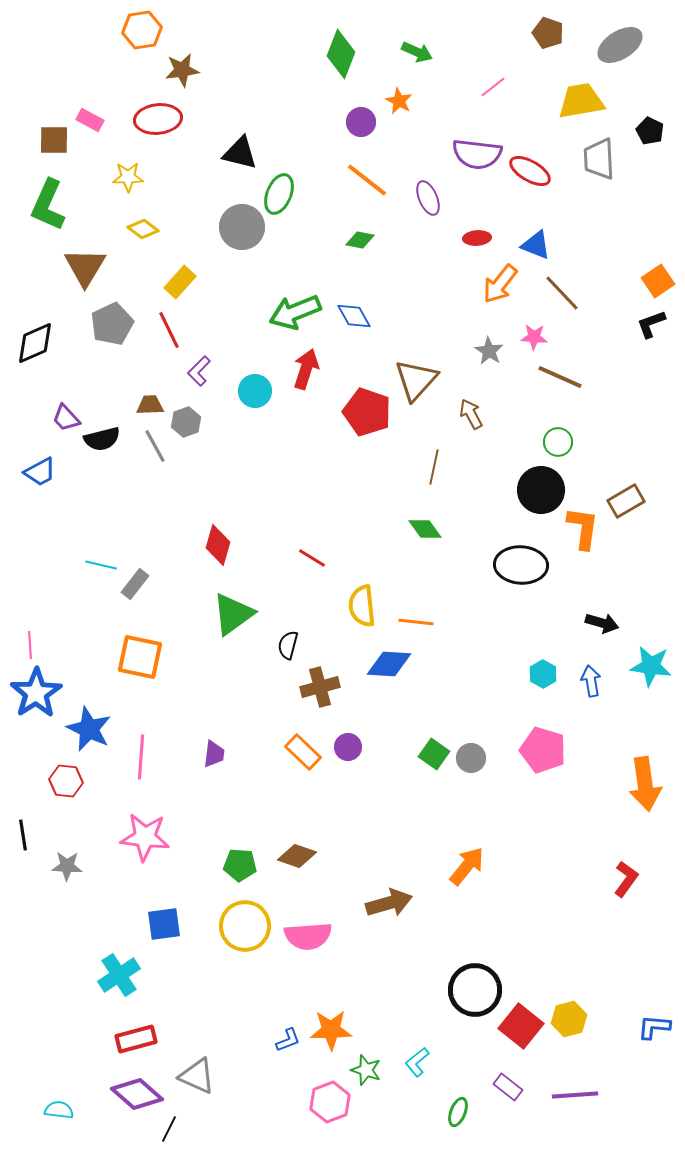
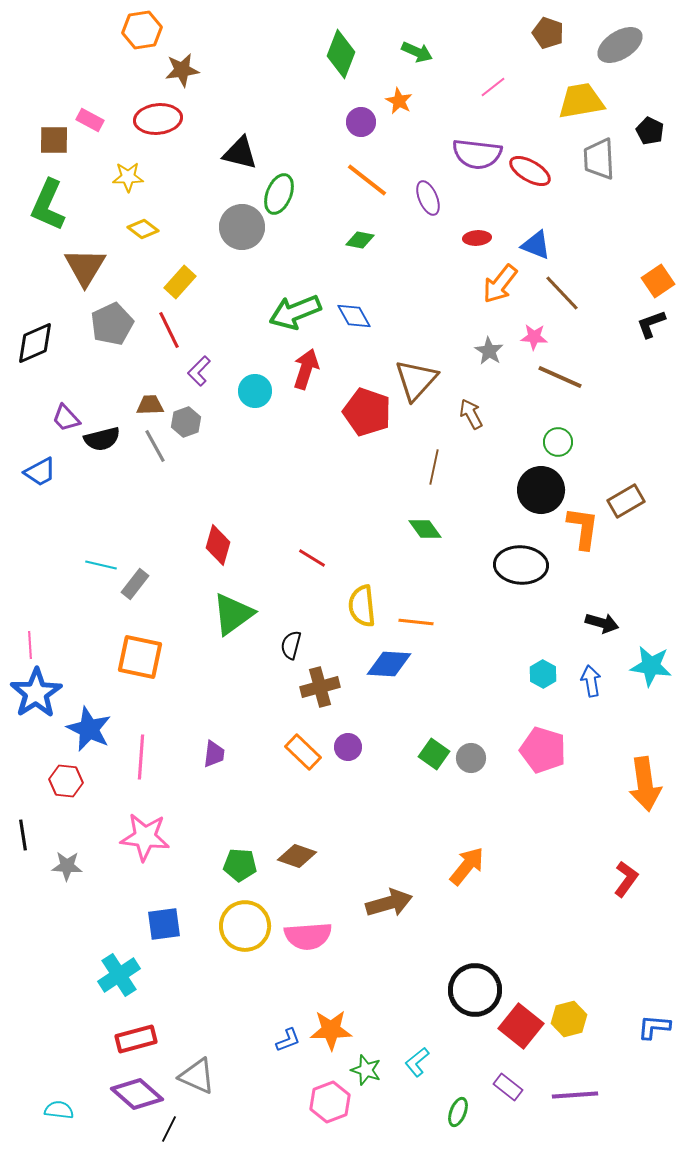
black semicircle at (288, 645): moved 3 px right
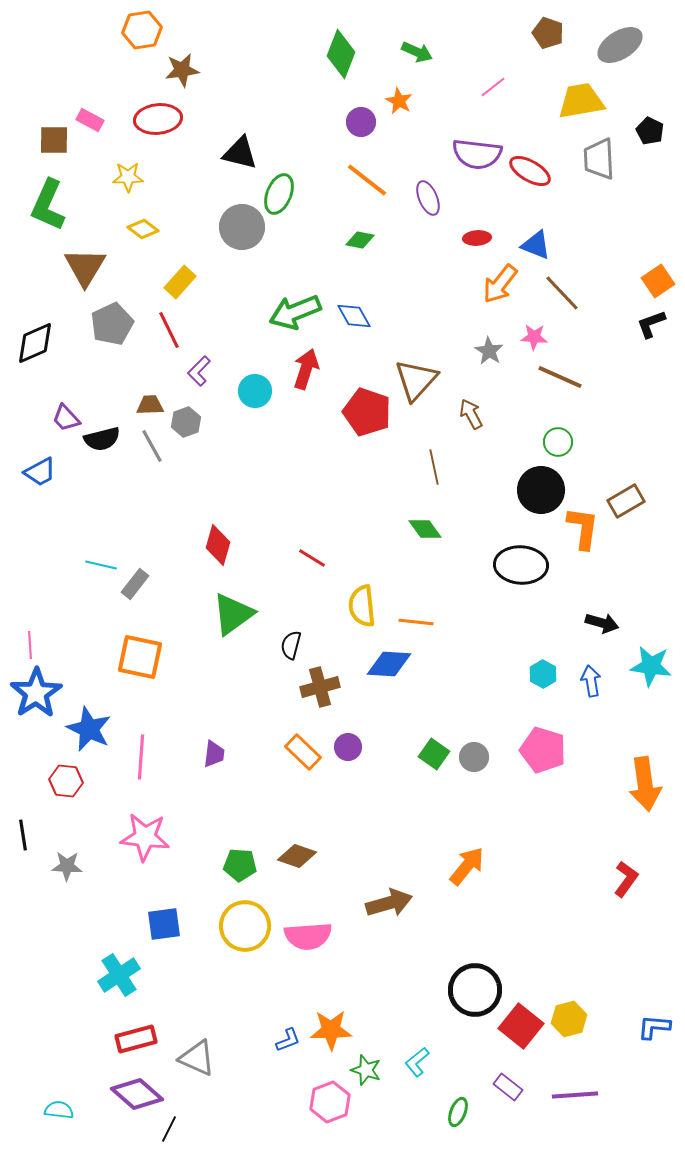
gray line at (155, 446): moved 3 px left
brown line at (434, 467): rotated 24 degrees counterclockwise
gray circle at (471, 758): moved 3 px right, 1 px up
gray triangle at (197, 1076): moved 18 px up
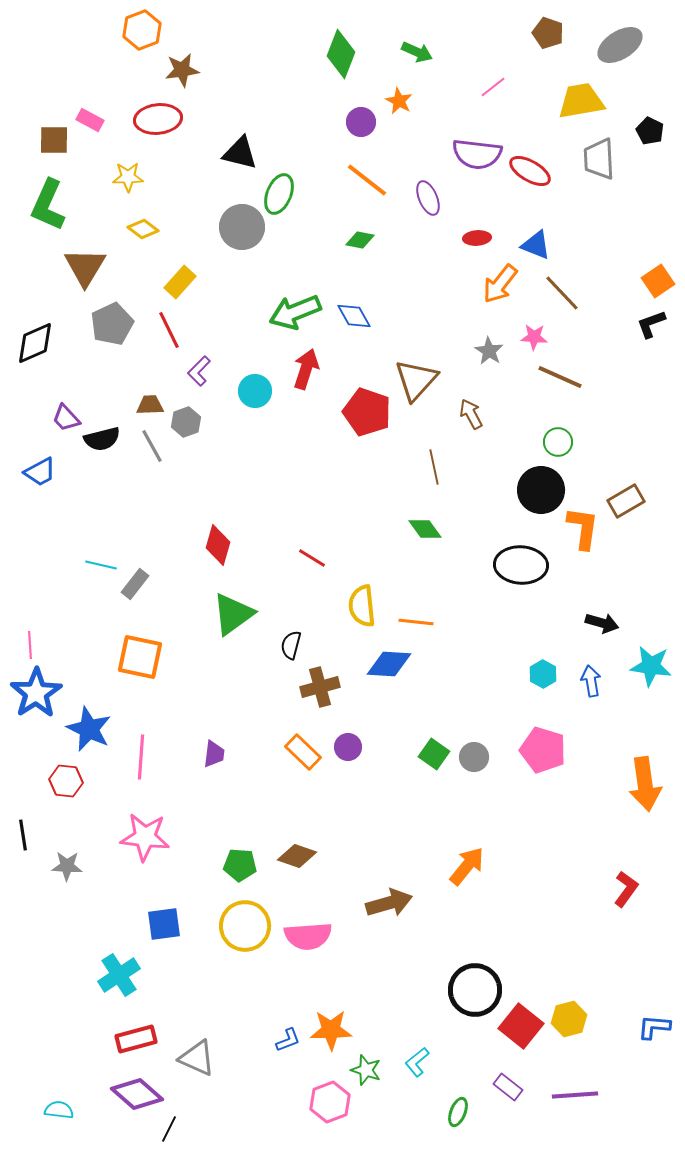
orange hexagon at (142, 30): rotated 12 degrees counterclockwise
red L-shape at (626, 879): moved 10 px down
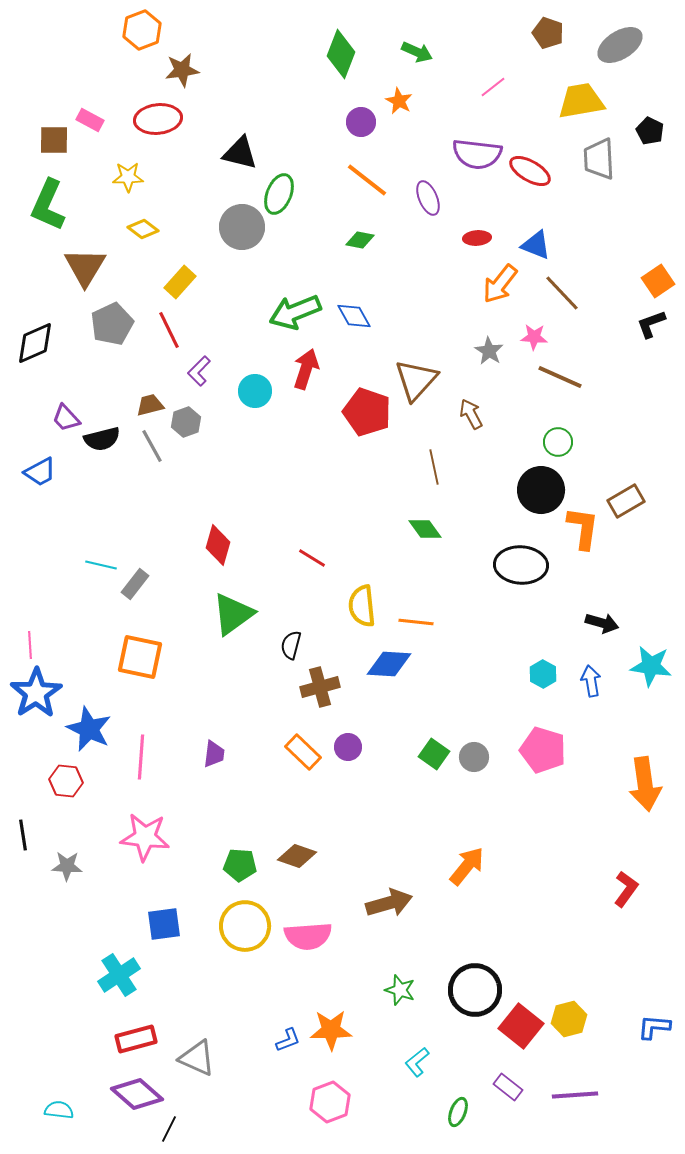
brown trapezoid at (150, 405): rotated 12 degrees counterclockwise
green star at (366, 1070): moved 34 px right, 80 px up
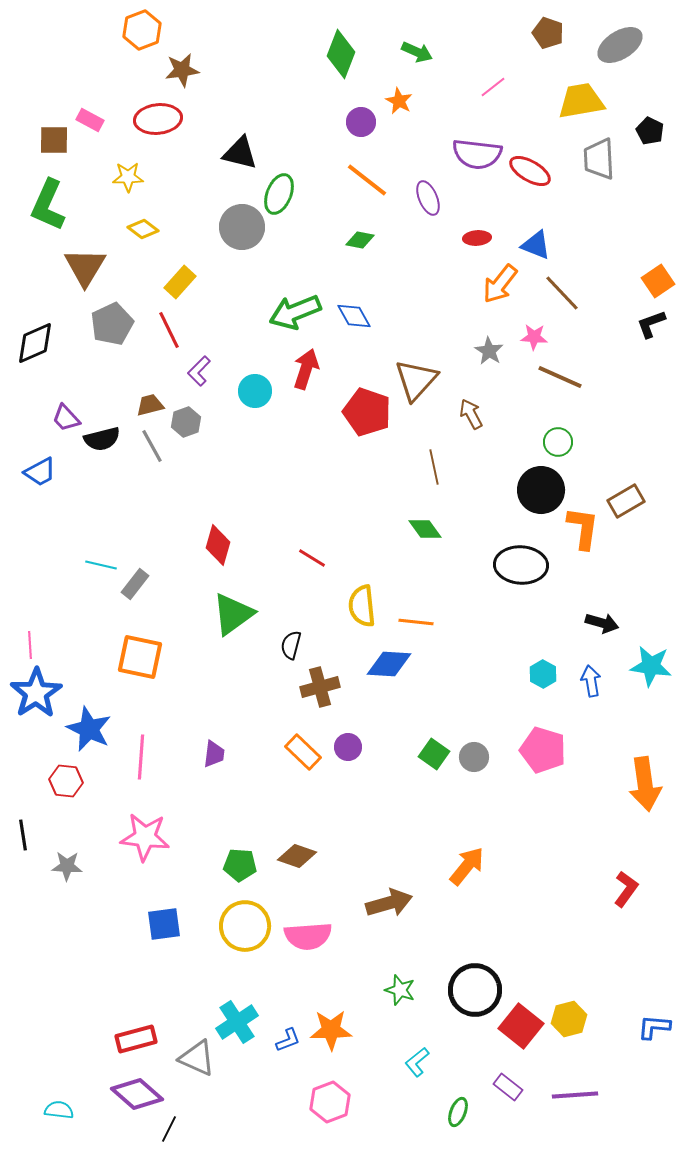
cyan cross at (119, 975): moved 118 px right, 47 px down
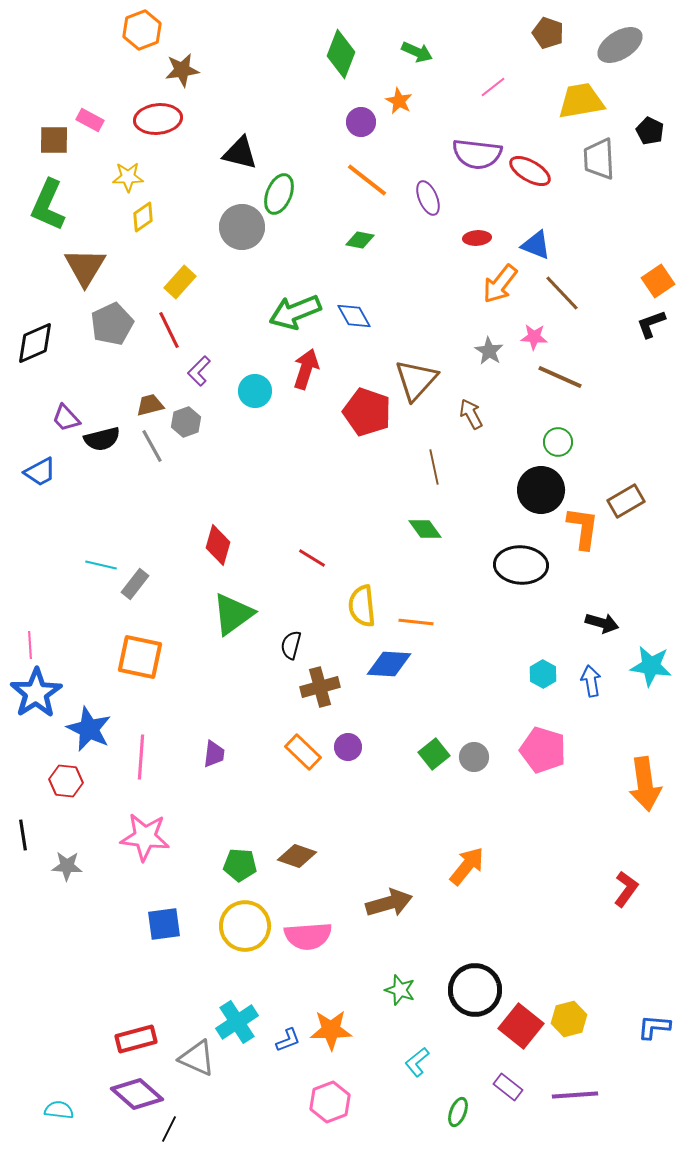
yellow diamond at (143, 229): moved 12 px up; rotated 72 degrees counterclockwise
green square at (434, 754): rotated 16 degrees clockwise
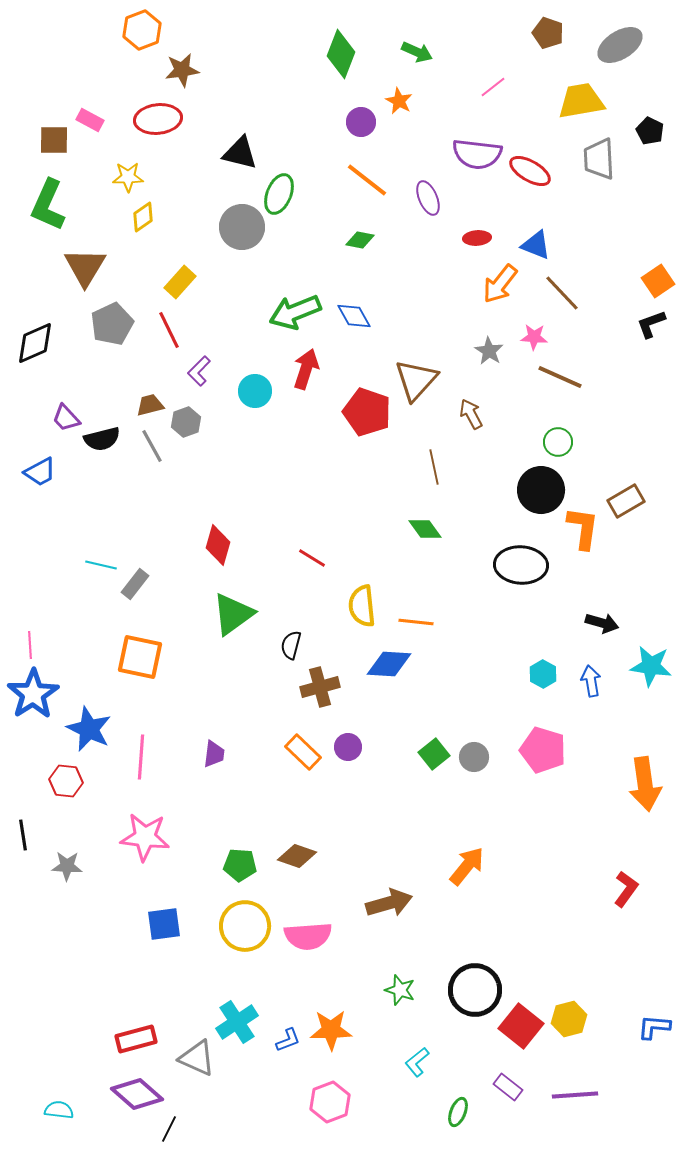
blue star at (36, 693): moved 3 px left, 1 px down
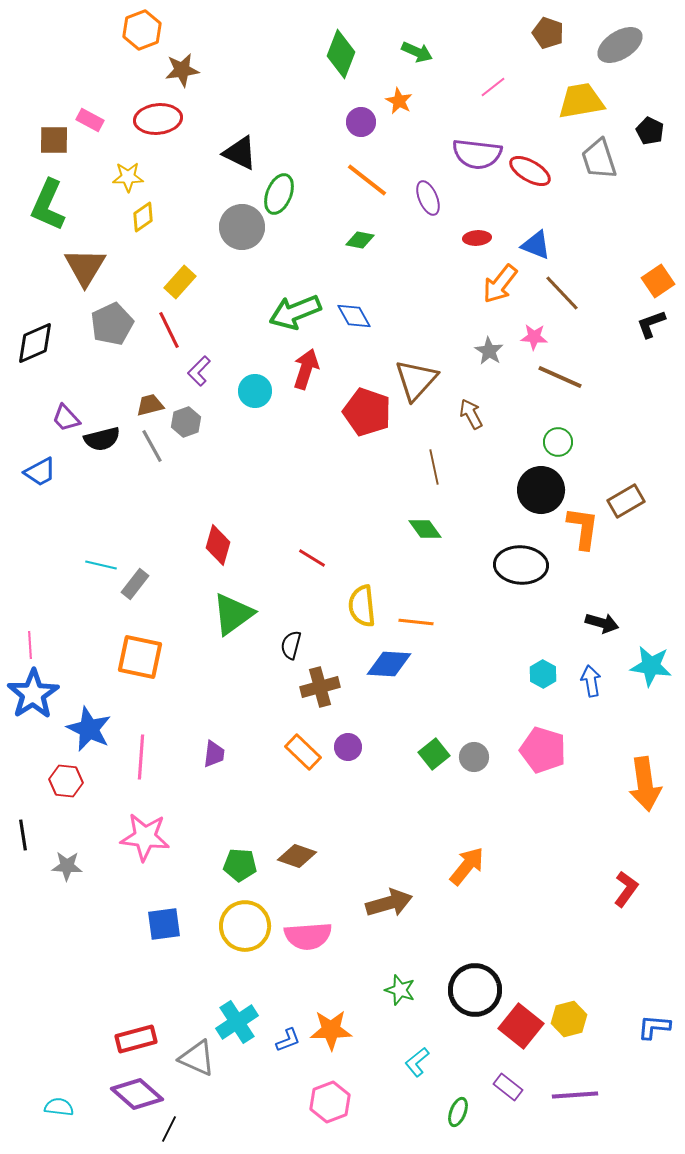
black triangle at (240, 153): rotated 12 degrees clockwise
gray trapezoid at (599, 159): rotated 15 degrees counterclockwise
cyan semicircle at (59, 1110): moved 3 px up
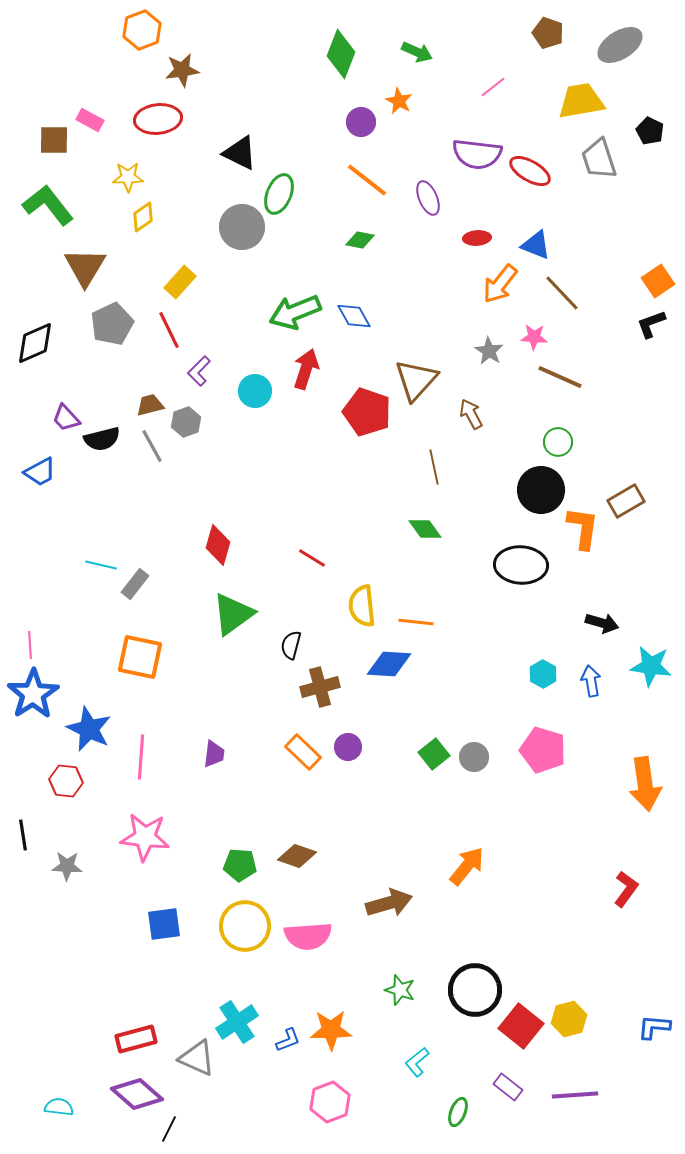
green L-shape at (48, 205): rotated 118 degrees clockwise
